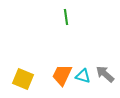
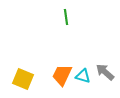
gray arrow: moved 2 px up
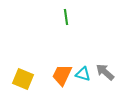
cyan triangle: moved 2 px up
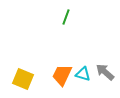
green line: rotated 28 degrees clockwise
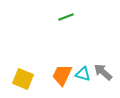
green line: rotated 49 degrees clockwise
gray arrow: moved 2 px left
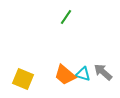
green line: rotated 35 degrees counterclockwise
orange trapezoid: moved 3 px right; rotated 75 degrees counterclockwise
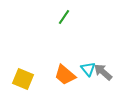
green line: moved 2 px left
cyan triangle: moved 5 px right, 5 px up; rotated 35 degrees clockwise
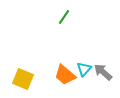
cyan triangle: moved 4 px left; rotated 21 degrees clockwise
